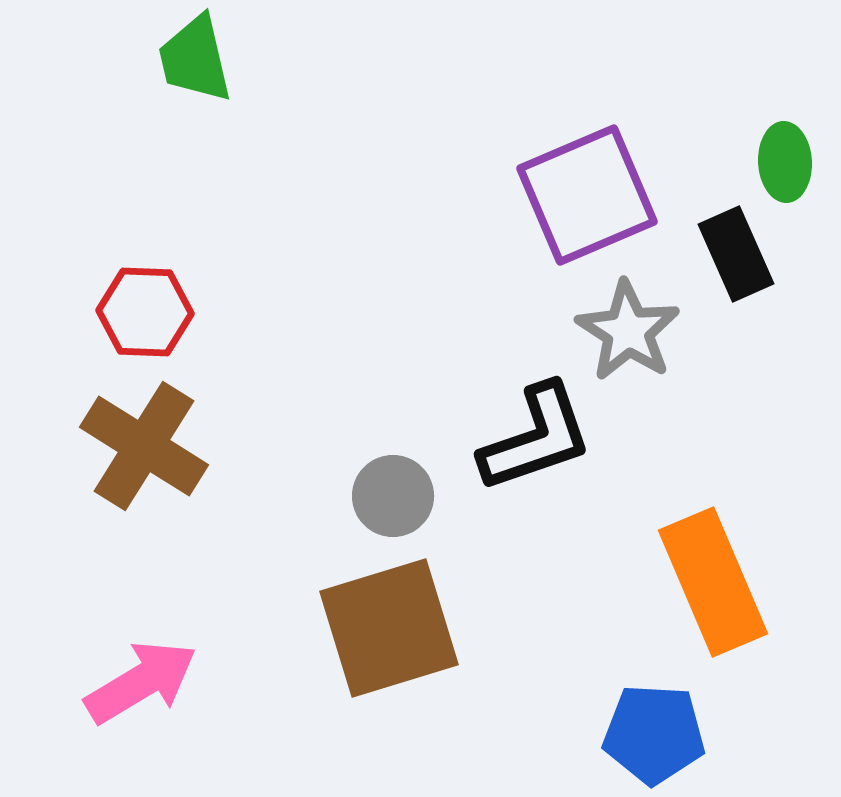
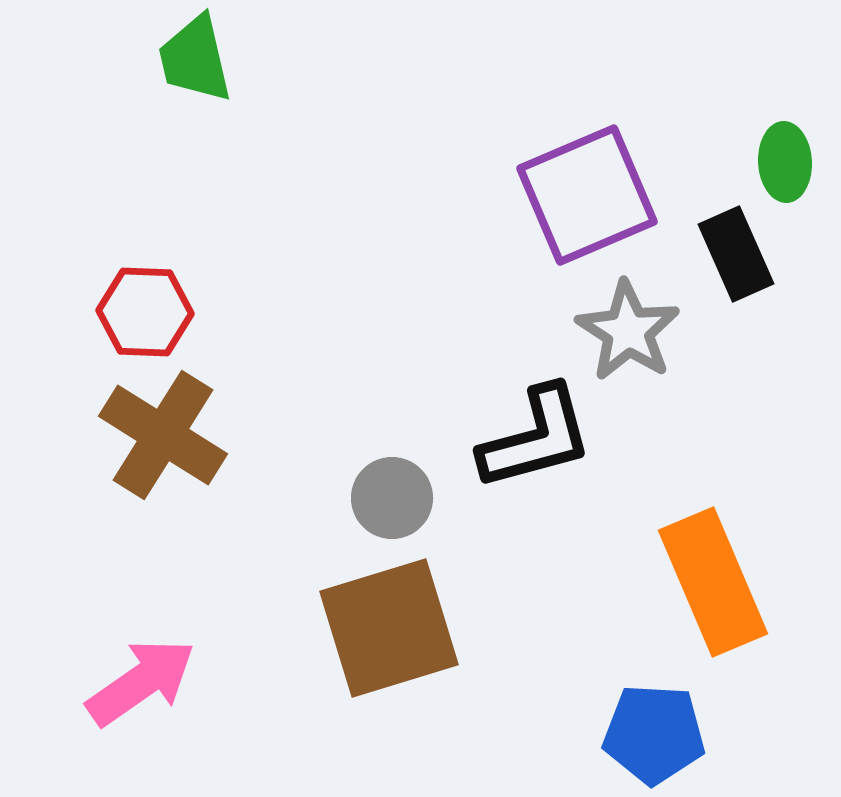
black L-shape: rotated 4 degrees clockwise
brown cross: moved 19 px right, 11 px up
gray circle: moved 1 px left, 2 px down
pink arrow: rotated 4 degrees counterclockwise
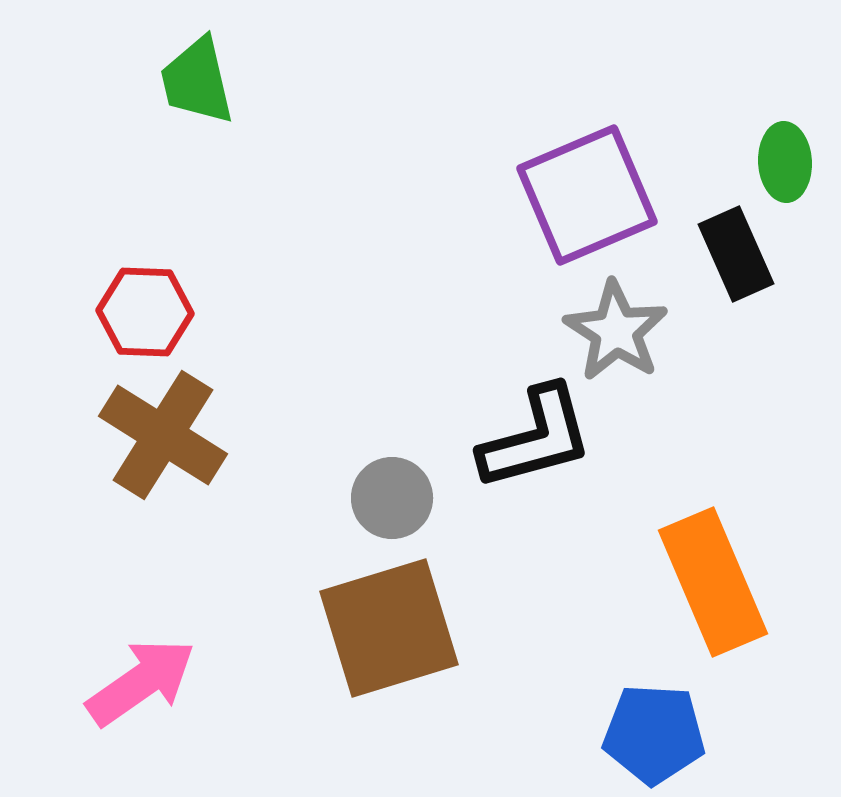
green trapezoid: moved 2 px right, 22 px down
gray star: moved 12 px left
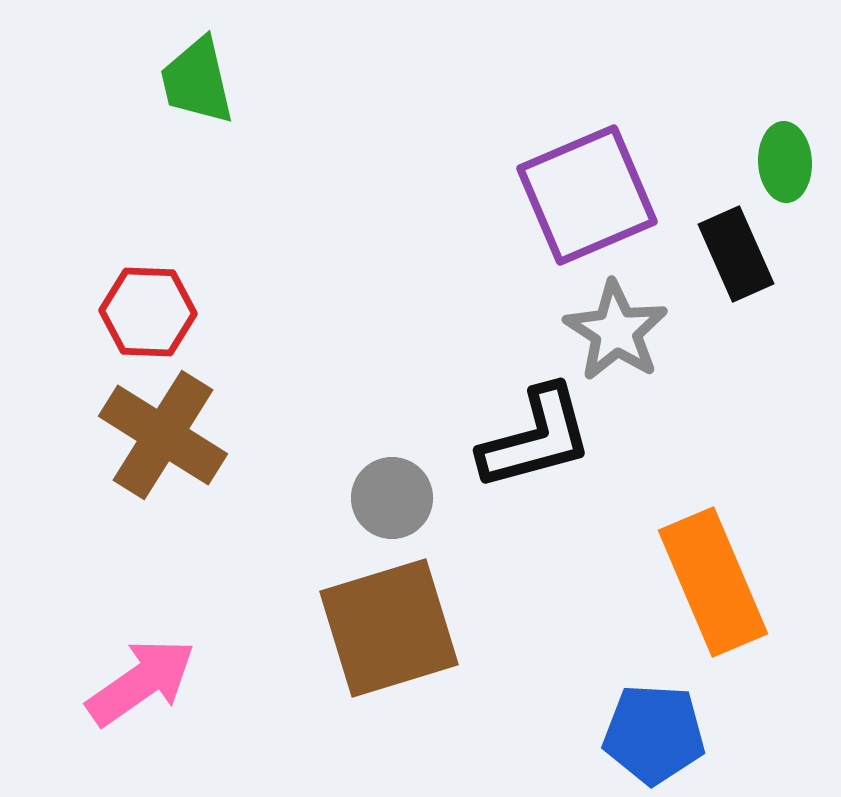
red hexagon: moved 3 px right
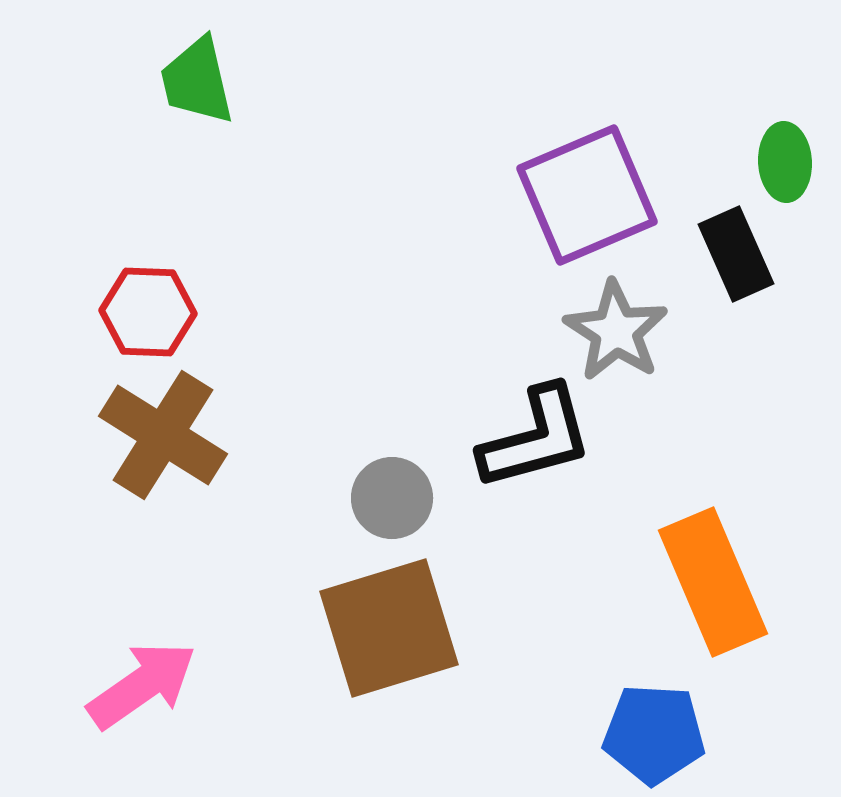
pink arrow: moved 1 px right, 3 px down
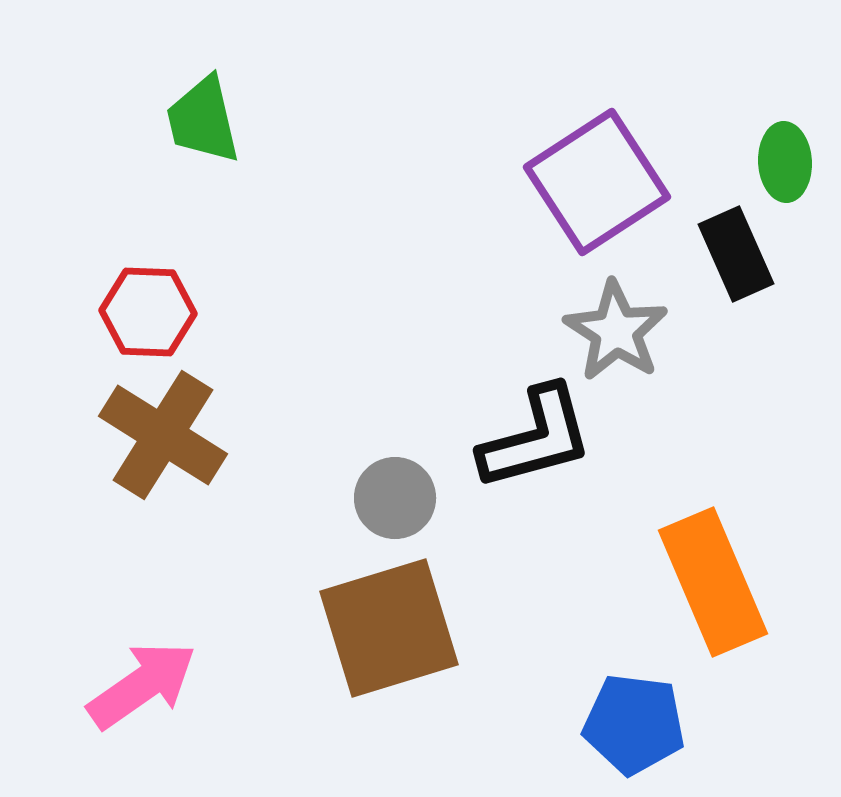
green trapezoid: moved 6 px right, 39 px down
purple square: moved 10 px right, 13 px up; rotated 10 degrees counterclockwise
gray circle: moved 3 px right
blue pentagon: moved 20 px left, 10 px up; rotated 4 degrees clockwise
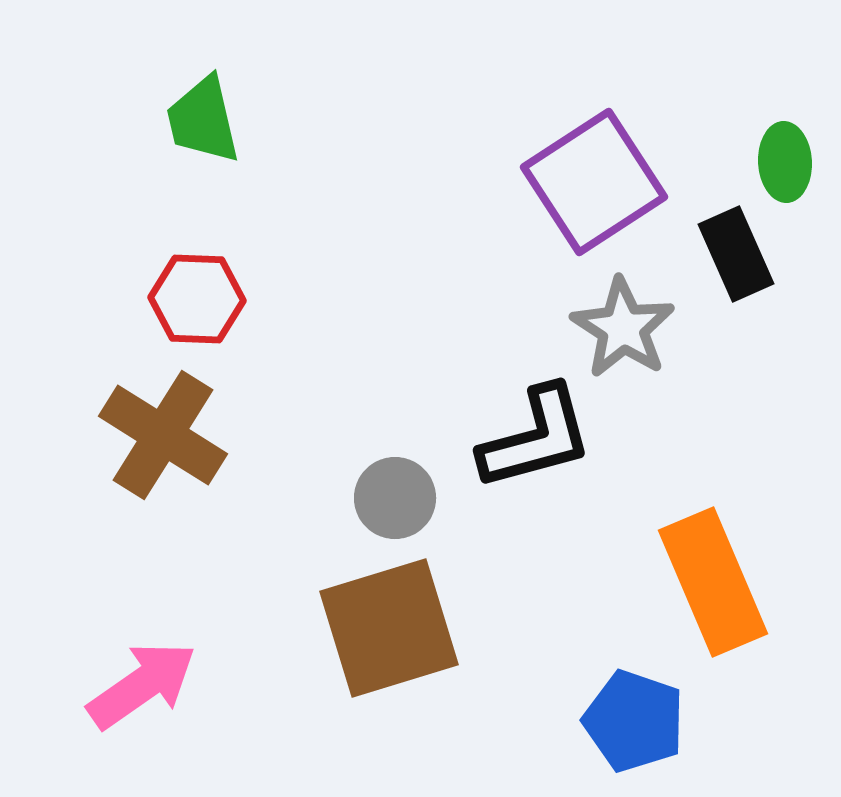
purple square: moved 3 px left
red hexagon: moved 49 px right, 13 px up
gray star: moved 7 px right, 3 px up
blue pentagon: moved 3 px up; rotated 12 degrees clockwise
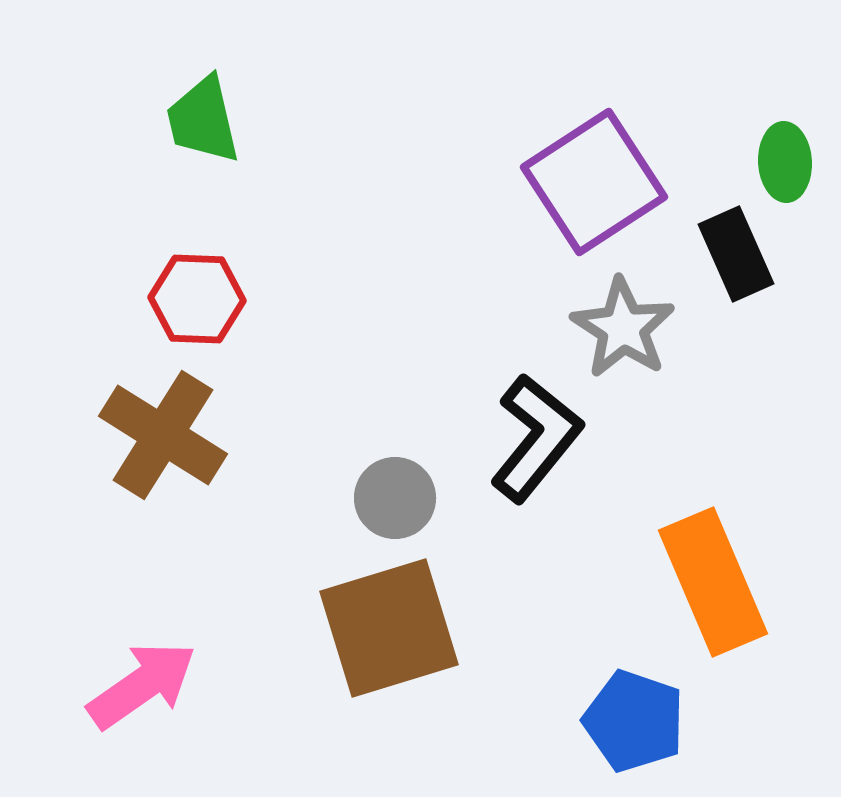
black L-shape: rotated 36 degrees counterclockwise
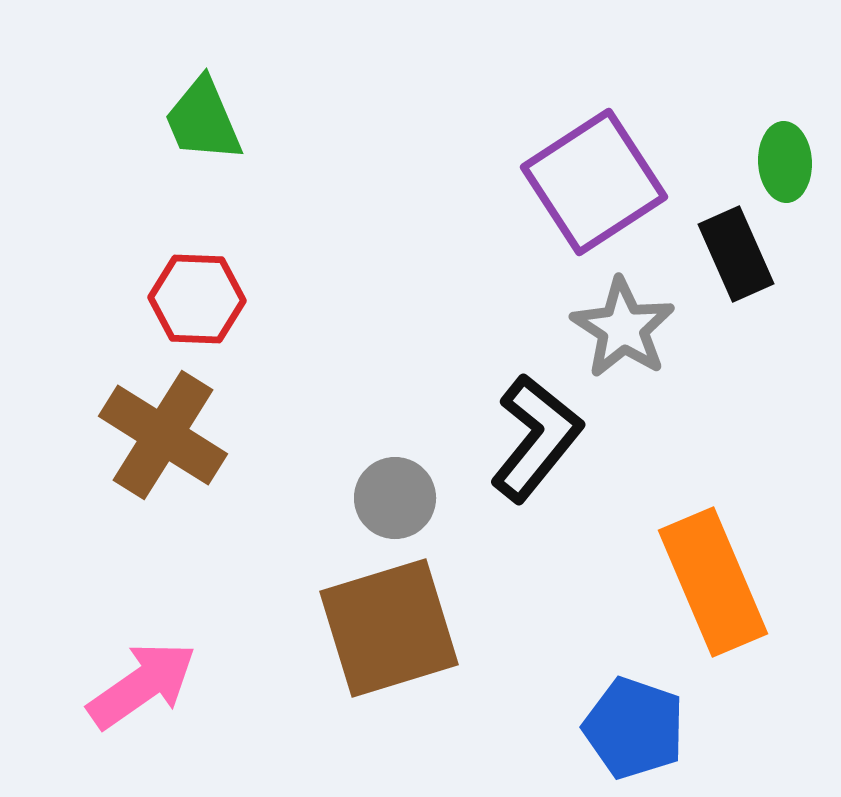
green trapezoid: rotated 10 degrees counterclockwise
blue pentagon: moved 7 px down
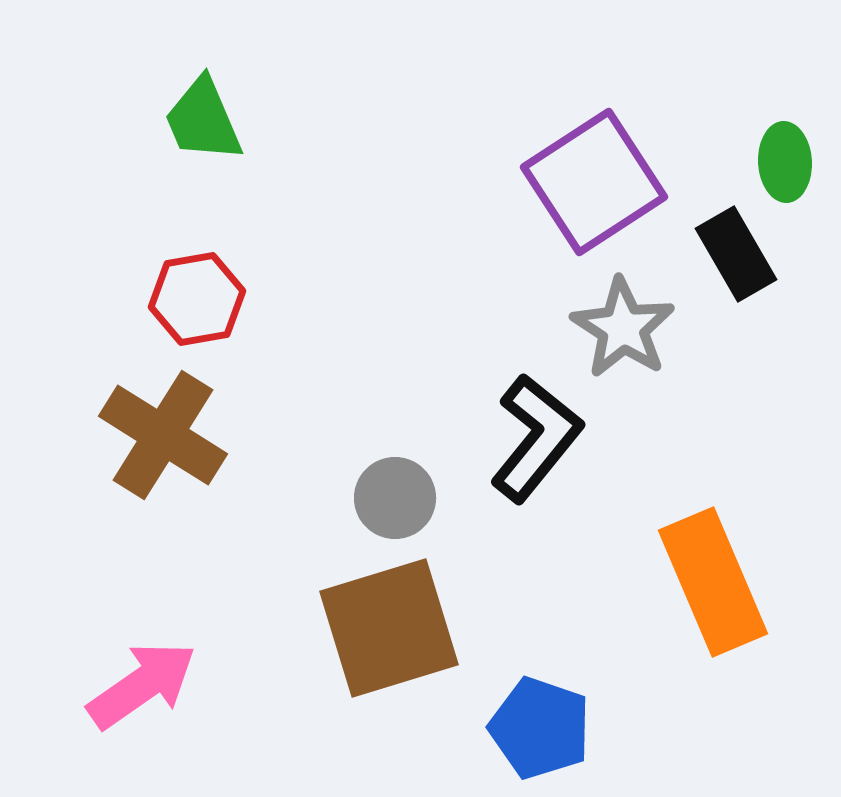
black rectangle: rotated 6 degrees counterclockwise
red hexagon: rotated 12 degrees counterclockwise
blue pentagon: moved 94 px left
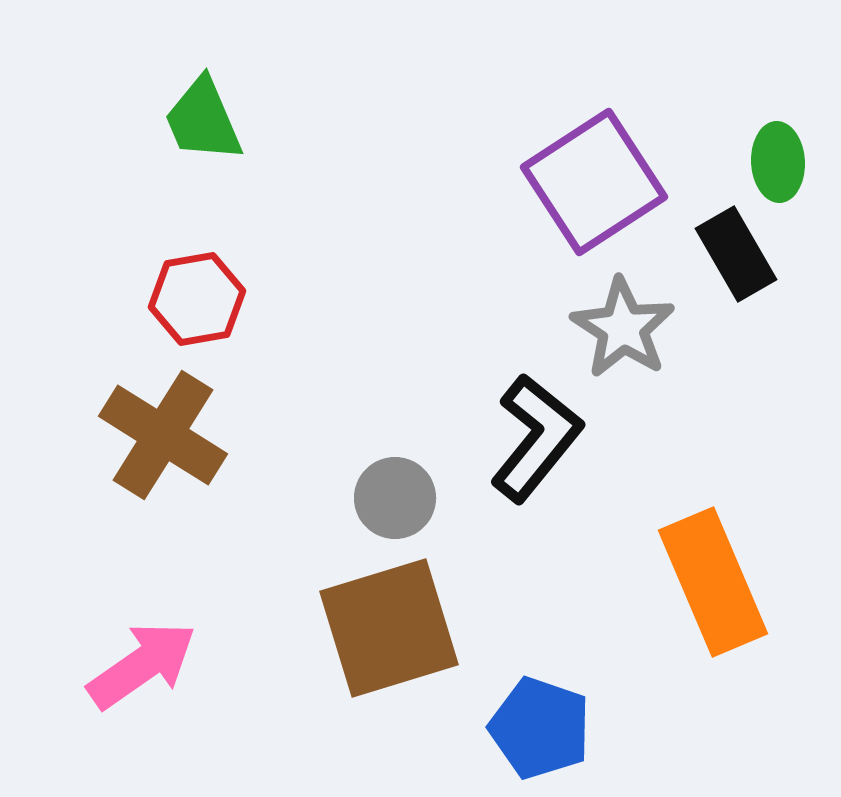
green ellipse: moved 7 px left
pink arrow: moved 20 px up
